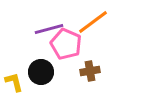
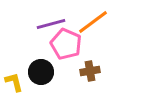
purple line: moved 2 px right, 5 px up
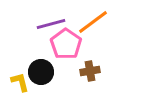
pink pentagon: rotated 12 degrees clockwise
yellow L-shape: moved 6 px right
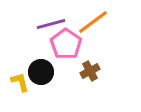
brown cross: rotated 18 degrees counterclockwise
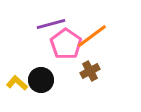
orange line: moved 1 px left, 14 px down
black circle: moved 8 px down
yellow L-shape: moved 3 px left, 1 px down; rotated 35 degrees counterclockwise
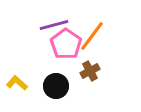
purple line: moved 3 px right, 1 px down
orange line: rotated 16 degrees counterclockwise
black circle: moved 15 px right, 6 px down
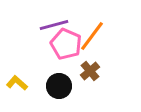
pink pentagon: rotated 12 degrees counterclockwise
brown cross: rotated 12 degrees counterclockwise
black circle: moved 3 px right
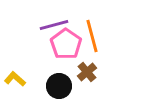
orange line: rotated 52 degrees counterclockwise
pink pentagon: rotated 12 degrees clockwise
brown cross: moved 3 px left, 1 px down
yellow L-shape: moved 2 px left, 4 px up
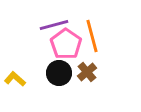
black circle: moved 13 px up
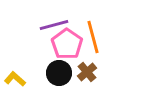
orange line: moved 1 px right, 1 px down
pink pentagon: moved 1 px right
